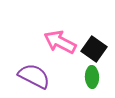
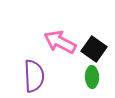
purple semicircle: rotated 60 degrees clockwise
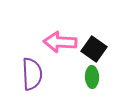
pink arrow: rotated 24 degrees counterclockwise
purple semicircle: moved 2 px left, 2 px up
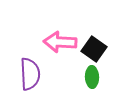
purple semicircle: moved 2 px left
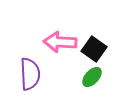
green ellipse: rotated 45 degrees clockwise
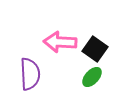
black square: moved 1 px right
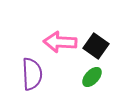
black square: moved 1 px right, 3 px up
purple semicircle: moved 2 px right
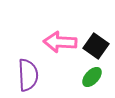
purple semicircle: moved 4 px left, 1 px down
